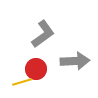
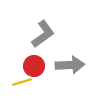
gray arrow: moved 5 px left, 4 px down
red circle: moved 2 px left, 3 px up
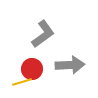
red circle: moved 2 px left, 3 px down
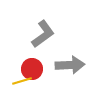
yellow line: moved 1 px up
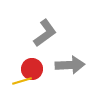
gray L-shape: moved 2 px right, 1 px up
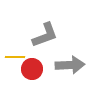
gray L-shape: moved 2 px down; rotated 16 degrees clockwise
yellow line: moved 7 px left, 24 px up; rotated 18 degrees clockwise
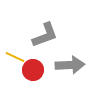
yellow line: rotated 24 degrees clockwise
red circle: moved 1 px right, 1 px down
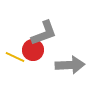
gray L-shape: moved 1 px left, 2 px up
red circle: moved 20 px up
